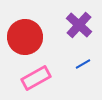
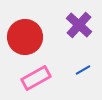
blue line: moved 6 px down
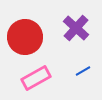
purple cross: moved 3 px left, 3 px down
blue line: moved 1 px down
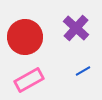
pink rectangle: moved 7 px left, 2 px down
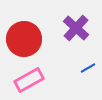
red circle: moved 1 px left, 2 px down
blue line: moved 5 px right, 3 px up
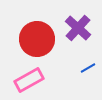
purple cross: moved 2 px right
red circle: moved 13 px right
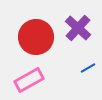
red circle: moved 1 px left, 2 px up
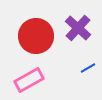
red circle: moved 1 px up
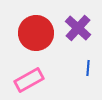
red circle: moved 3 px up
blue line: rotated 56 degrees counterclockwise
